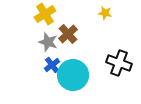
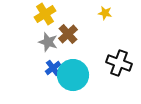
blue cross: moved 1 px right, 3 px down
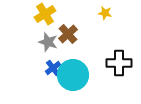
black cross: rotated 20 degrees counterclockwise
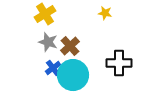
brown cross: moved 2 px right, 12 px down
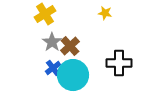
gray star: moved 4 px right; rotated 18 degrees clockwise
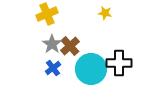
yellow cross: moved 2 px right; rotated 10 degrees clockwise
gray star: moved 2 px down
cyan circle: moved 18 px right, 6 px up
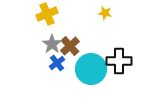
black cross: moved 2 px up
blue cross: moved 4 px right, 5 px up
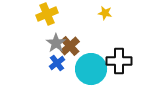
gray star: moved 4 px right, 1 px up
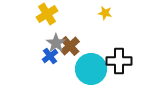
yellow cross: rotated 10 degrees counterclockwise
blue cross: moved 7 px left, 7 px up
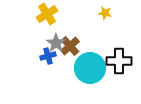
blue cross: moved 2 px left; rotated 21 degrees clockwise
cyan circle: moved 1 px left, 1 px up
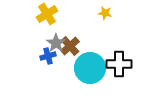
black cross: moved 3 px down
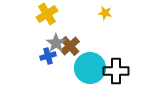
black cross: moved 3 px left, 7 px down
